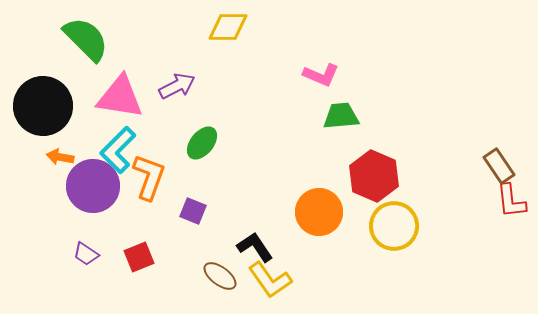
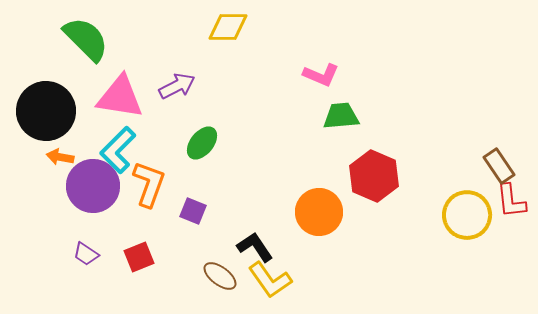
black circle: moved 3 px right, 5 px down
orange L-shape: moved 7 px down
yellow circle: moved 73 px right, 11 px up
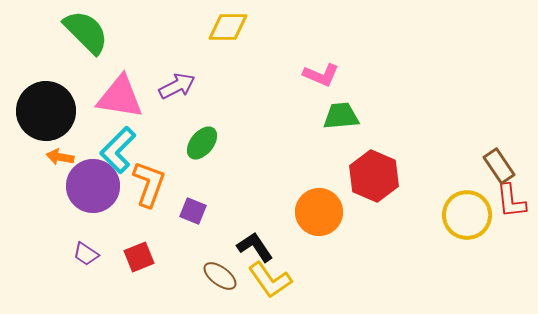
green semicircle: moved 7 px up
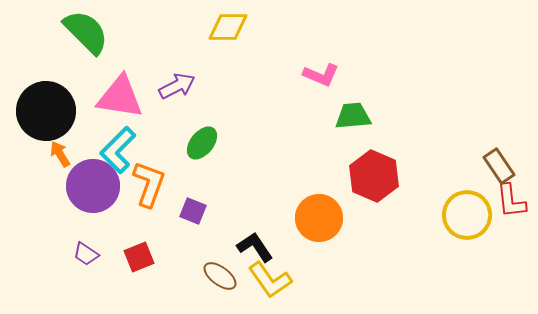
green trapezoid: moved 12 px right
orange arrow: moved 3 px up; rotated 48 degrees clockwise
orange circle: moved 6 px down
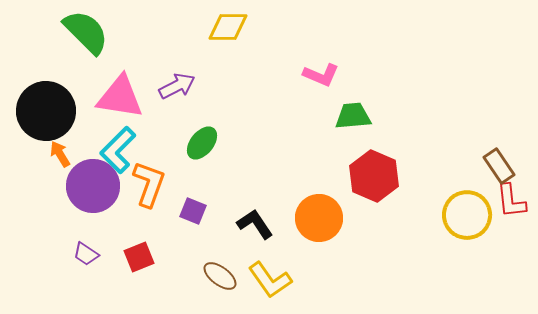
black L-shape: moved 23 px up
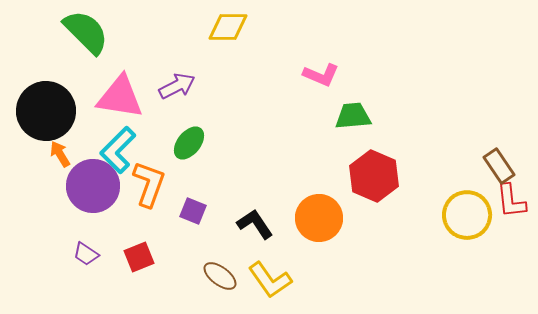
green ellipse: moved 13 px left
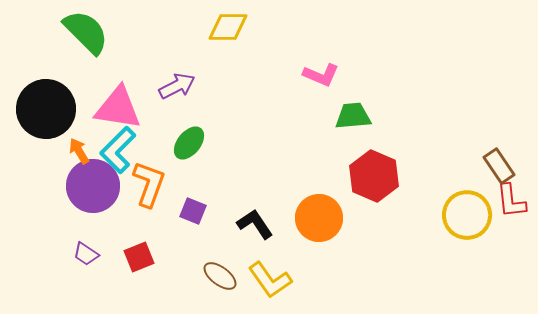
pink triangle: moved 2 px left, 11 px down
black circle: moved 2 px up
orange arrow: moved 19 px right, 3 px up
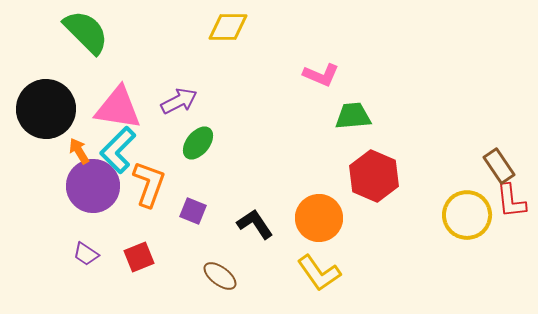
purple arrow: moved 2 px right, 15 px down
green ellipse: moved 9 px right
yellow L-shape: moved 49 px right, 7 px up
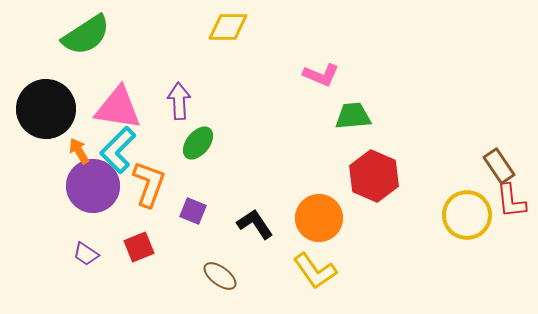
green semicircle: moved 3 px down; rotated 102 degrees clockwise
purple arrow: rotated 66 degrees counterclockwise
red square: moved 10 px up
yellow L-shape: moved 4 px left, 2 px up
